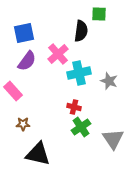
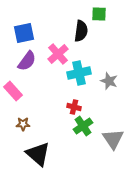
green cross: moved 2 px right, 1 px up
black triangle: rotated 28 degrees clockwise
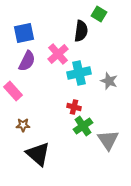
green square: rotated 28 degrees clockwise
purple semicircle: rotated 10 degrees counterclockwise
brown star: moved 1 px down
gray triangle: moved 5 px left, 1 px down
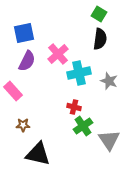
black semicircle: moved 19 px right, 8 px down
gray triangle: moved 1 px right
black triangle: rotated 28 degrees counterclockwise
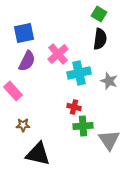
green cross: rotated 30 degrees clockwise
